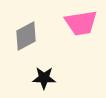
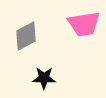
pink trapezoid: moved 3 px right, 1 px down
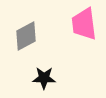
pink trapezoid: rotated 92 degrees clockwise
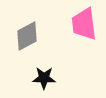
gray diamond: moved 1 px right
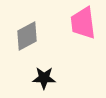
pink trapezoid: moved 1 px left, 1 px up
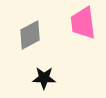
gray diamond: moved 3 px right, 1 px up
